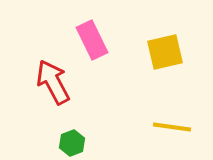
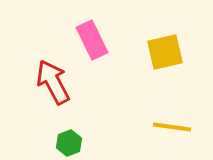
green hexagon: moved 3 px left
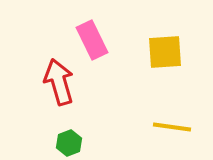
yellow square: rotated 9 degrees clockwise
red arrow: moved 6 px right; rotated 12 degrees clockwise
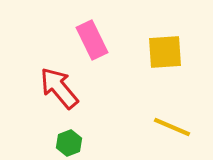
red arrow: moved 6 px down; rotated 24 degrees counterclockwise
yellow line: rotated 15 degrees clockwise
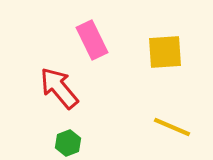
green hexagon: moved 1 px left
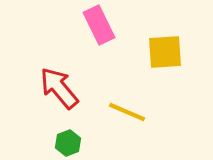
pink rectangle: moved 7 px right, 15 px up
yellow line: moved 45 px left, 15 px up
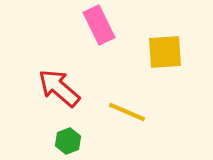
red arrow: rotated 9 degrees counterclockwise
green hexagon: moved 2 px up
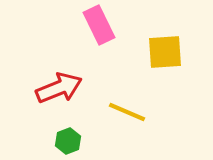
red arrow: rotated 117 degrees clockwise
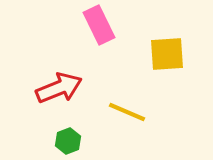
yellow square: moved 2 px right, 2 px down
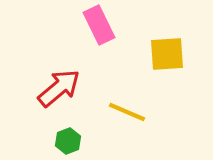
red arrow: rotated 18 degrees counterclockwise
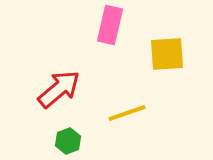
pink rectangle: moved 11 px right; rotated 39 degrees clockwise
red arrow: moved 1 px down
yellow line: moved 1 px down; rotated 42 degrees counterclockwise
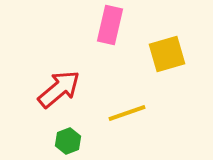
yellow square: rotated 12 degrees counterclockwise
